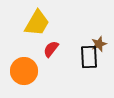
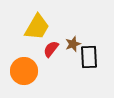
yellow trapezoid: moved 4 px down
brown star: moved 26 px left
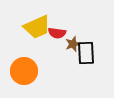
yellow trapezoid: rotated 36 degrees clockwise
red semicircle: moved 6 px right, 16 px up; rotated 120 degrees counterclockwise
black rectangle: moved 3 px left, 4 px up
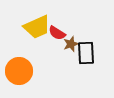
red semicircle: rotated 24 degrees clockwise
brown star: moved 2 px left
orange circle: moved 5 px left
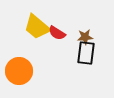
yellow trapezoid: rotated 64 degrees clockwise
brown star: moved 14 px right, 7 px up; rotated 14 degrees clockwise
black rectangle: rotated 10 degrees clockwise
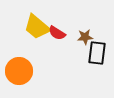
black rectangle: moved 11 px right
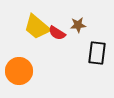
brown star: moved 7 px left, 12 px up
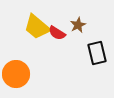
brown star: rotated 21 degrees counterclockwise
black rectangle: rotated 20 degrees counterclockwise
orange circle: moved 3 px left, 3 px down
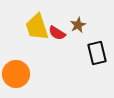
yellow trapezoid: rotated 32 degrees clockwise
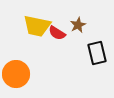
yellow trapezoid: moved 1 px up; rotated 60 degrees counterclockwise
